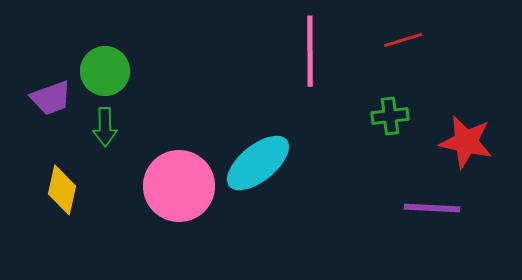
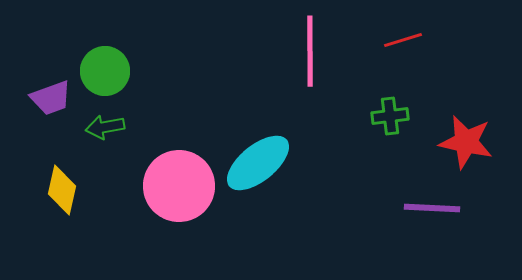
green arrow: rotated 81 degrees clockwise
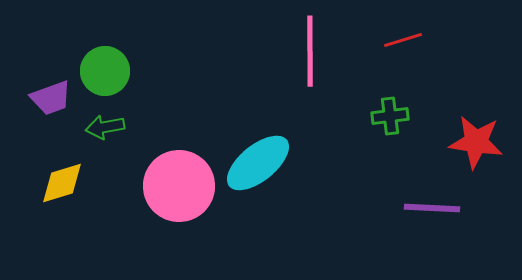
red star: moved 10 px right; rotated 4 degrees counterclockwise
yellow diamond: moved 7 px up; rotated 60 degrees clockwise
